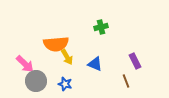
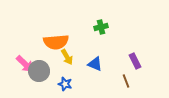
orange semicircle: moved 2 px up
gray circle: moved 3 px right, 10 px up
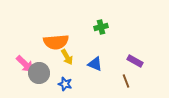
purple rectangle: rotated 35 degrees counterclockwise
gray circle: moved 2 px down
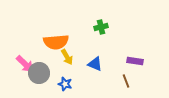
purple rectangle: rotated 21 degrees counterclockwise
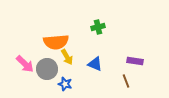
green cross: moved 3 px left
gray circle: moved 8 px right, 4 px up
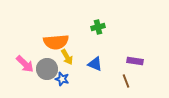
blue star: moved 3 px left, 5 px up
